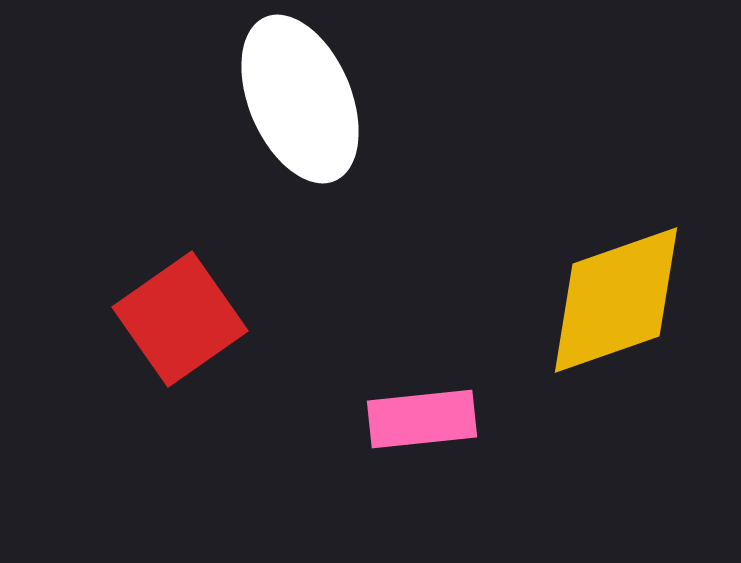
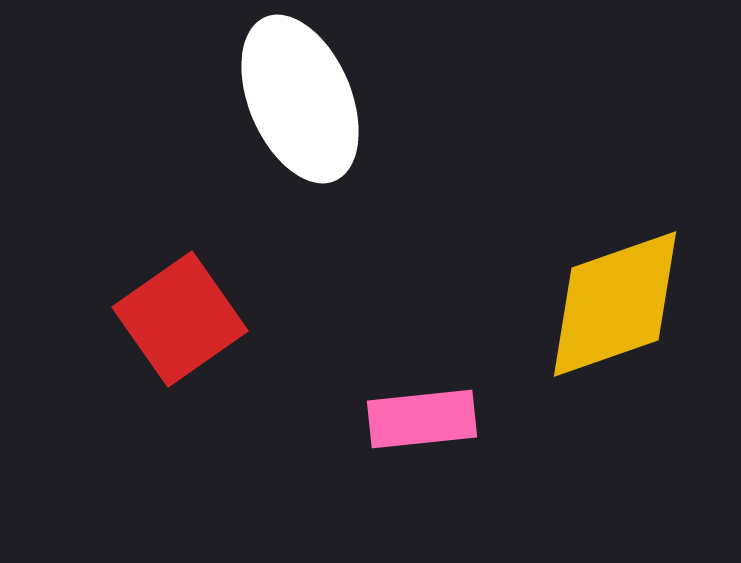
yellow diamond: moved 1 px left, 4 px down
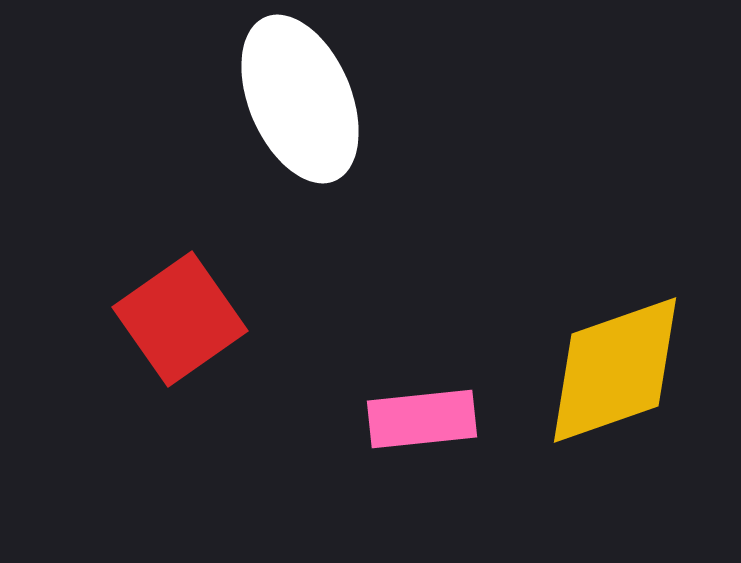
yellow diamond: moved 66 px down
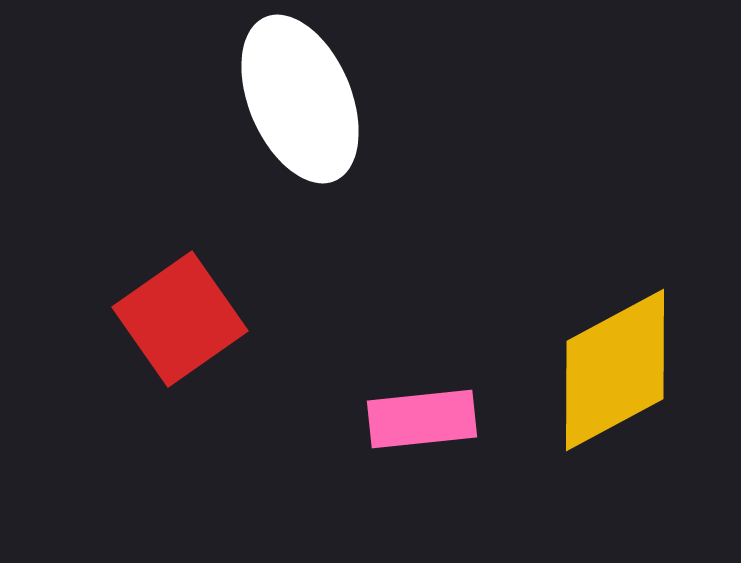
yellow diamond: rotated 9 degrees counterclockwise
